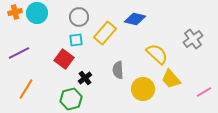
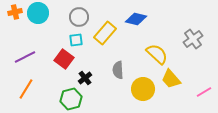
cyan circle: moved 1 px right
blue diamond: moved 1 px right
purple line: moved 6 px right, 4 px down
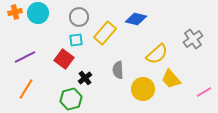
yellow semicircle: rotated 95 degrees clockwise
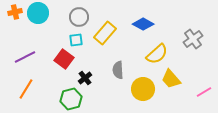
blue diamond: moved 7 px right, 5 px down; rotated 15 degrees clockwise
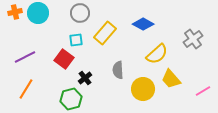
gray circle: moved 1 px right, 4 px up
pink line: moved 1 px left, 1 px up
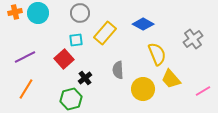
yellow semicircle: rotated 70 degrees counterclockwise
red square: rotated 12 degrees clockwise
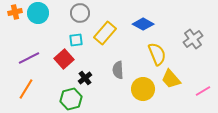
purple line: moved 4 px right, 1 px down
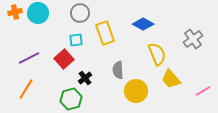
yellow rectangle: rotated 60 degrees counterclockwise
yellow circle: moved 7 px left, 2 px down
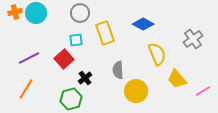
cyan circle: moved 2 px left
yellow trapezoid: moved 6 px right
